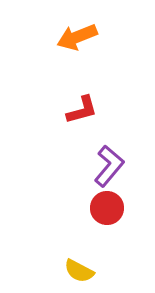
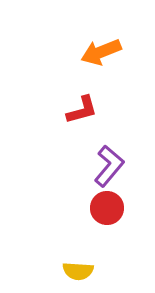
orange arrow: moved 24 px right, 15 px down
yellow semicircle: moved 1 px left; rotated 24 degrees counterclockwise
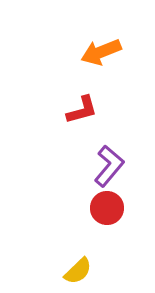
yellow semicircle: rotated 48 degrees counterclockwise
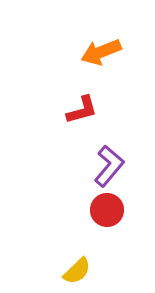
red circle: moved 2 px down
yellow semicircle: moved 1 px left
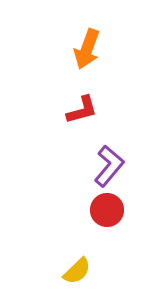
orange arrow: moved 14 px left, 3 px up; rotated 48 degrees counterclockwise
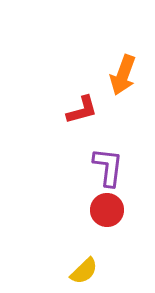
orange arrow: moved 36 px right, 26 px down
purple L-shape: moved 1 px left, 1 px down; rotated 33 degrees counterclockwise
yellow semicircle: moved 7 px right
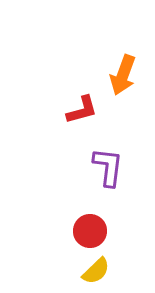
red circle: moved 17 px left, 21 px down
yellow semicircle: moved 12 px right
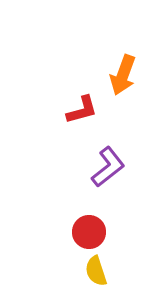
purple L-shape: rotated 45 degrees clockwise
red circle: moved 1 px left, 1 px down
yellow semicircle: rotated 116 degrees clockwise
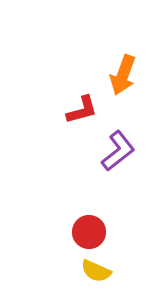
purple L-shape: moved 10 px right, 16 px up
yellow semicircle: rotated 48 degrees counterclockwise
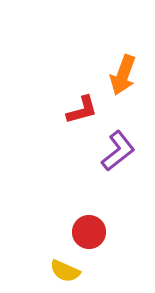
yellow semicircle: moved 31 px left
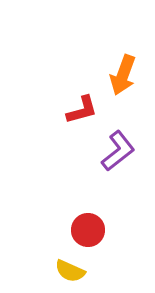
red circle: moved 1 px left, 2 px up
yellow semicircle: moved 5 px right
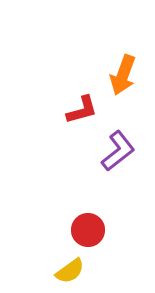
yellow semicircle: rotated 60 degrees counterclockwise
